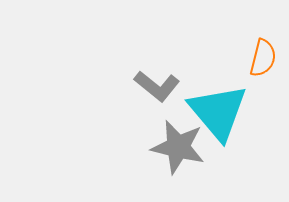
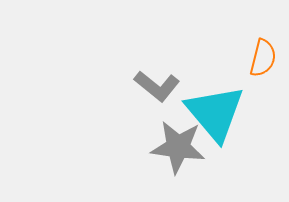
cyan triangle: moved 3 px left, 1 px down
gray star: rotated 6 degrees counterclockwise
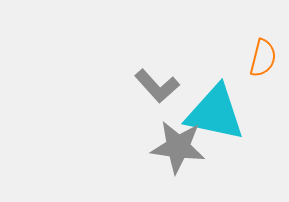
gray L-shape: rotated 9 degrees clockwise
cyan triangle: rotated 38 degrees counterclockwise
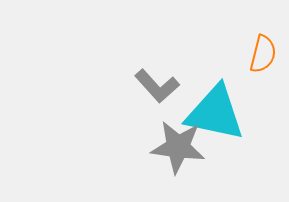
orange semicircle: moved 4 px up
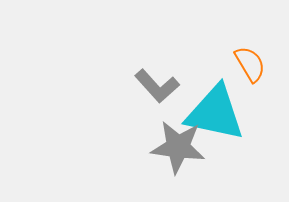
orange semicircle: moved 13 px left, 10 px down; rotated 45 degrees counterclockwise
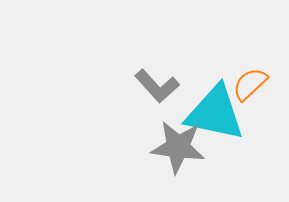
orange semicircle: moved 20 px down; rotated 102 degrees counterclockwise
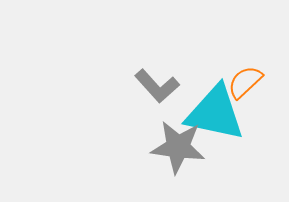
orange semicircle: moved 5 px left, 2 px up
